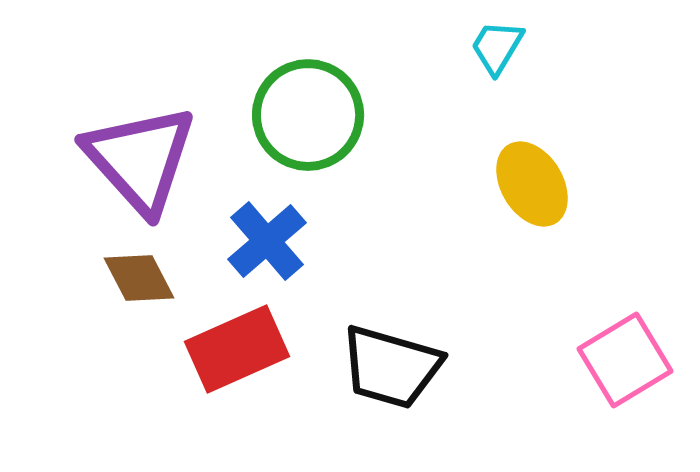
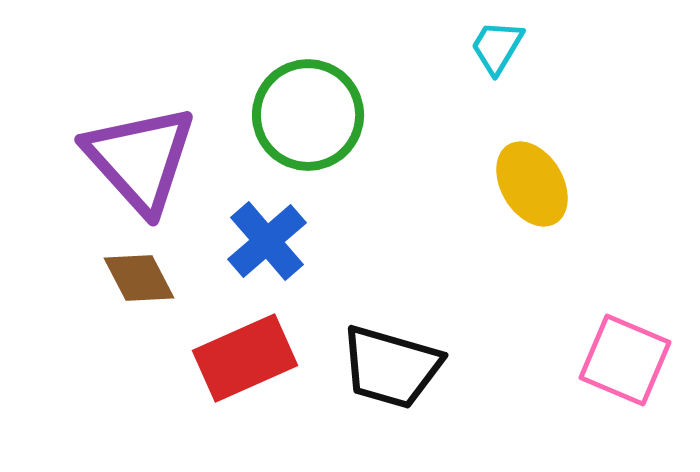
red rectangle: moved 8 px right, 9 px down
pink square: rotated 36 degrees counterclockwise
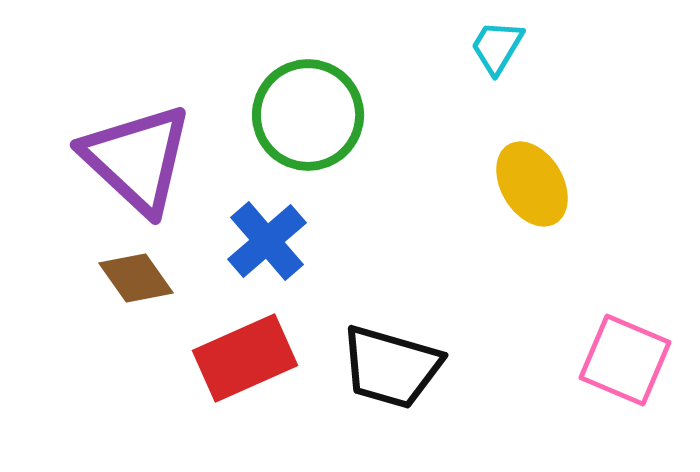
purple triangle: moved 3 px left; rotated 5 degrees counterclockwise
brown diamond: moved 3 px left; rotated 8 degrees counterclockwise
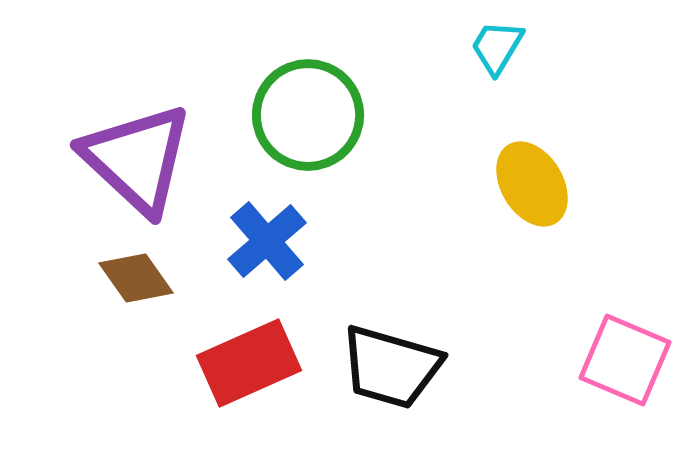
red rectangle: moved 4 px right, 5 px down
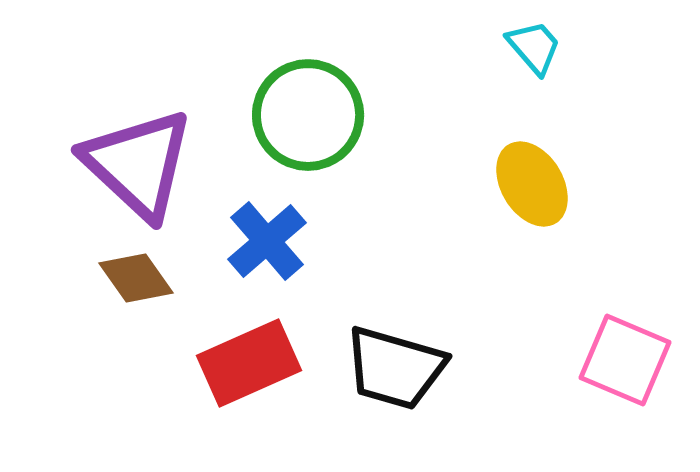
cyan trapezoid: moved 37 px right; rotated 108 degrees clockwise
purple triangle: moved 1 px right, 5 px down
black trapezoid: moved 4 px right, 1 px down
